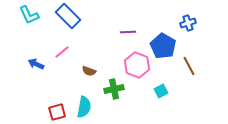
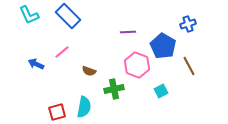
blue cross: moved 1 px down
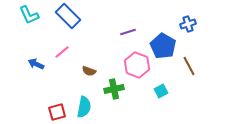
purple line: rotated 14 degrees counterclockwise
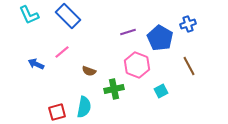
blue pentagon: moved 3 px left, 8 px up
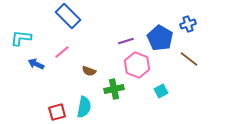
cyan L-shape: moved 8 px left, 23 px down; rotated 120 degrees clockwise
purple line: moved 2 px left, 9 px down
brown line: moved 7 px up; rotated 24 degrees counterclockwise
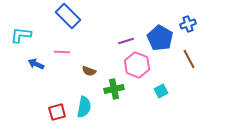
cyan L-shape: moved 3 px up
pink line: rotated 42 degrees clockwise
brown line: rotated 24 degrees clockwise
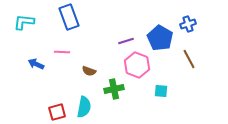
blue rectangle: moved 1 px right, 1 px down; rotated 25 degrees clockwise
cyan L-shape: moved 3 px right, 13 px up
cyan square: rotated 32 degrees clockwise
